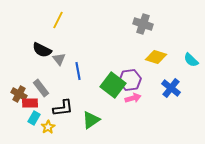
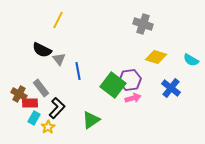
cyan semicircle: rotated 14 degrees counterclockwise
black L-shape: moved 6 px left; rotated 40 degrees counterclockwise
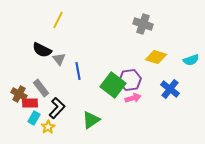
cyan semicircle: rotated 49 degrees counterclockwise
blue cross: moved 1 px left, 1 px down
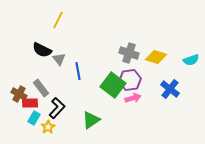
gray cross: moved 14 px left, 29 px down
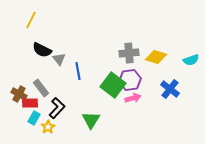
yellow line: moved 27 px left
gray cross: rotated 24 degrees counterclockwise
green triangle: rotated 24 degrees counterclockwise
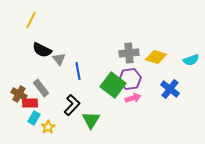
purple hexagon: moved 1 px up
black L-shape: moved 15 px right, 3 px up
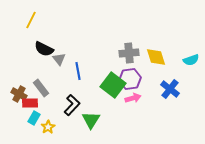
black semicircle: moved 2 px right, 1 px up
yellow diamond: rotated 55 degrees clockwise
